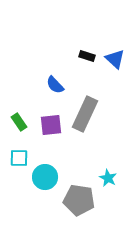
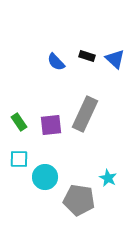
blue semicircle: moved 1 px right, 23 px up
cyan square: moved 1 px down
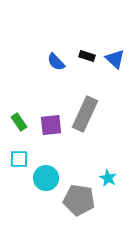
cyan circle: moved 1 px right, 1 px down
